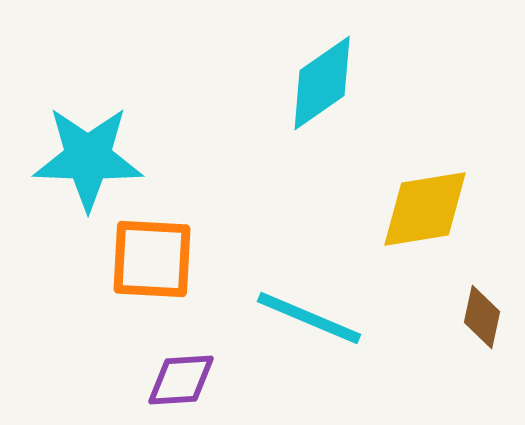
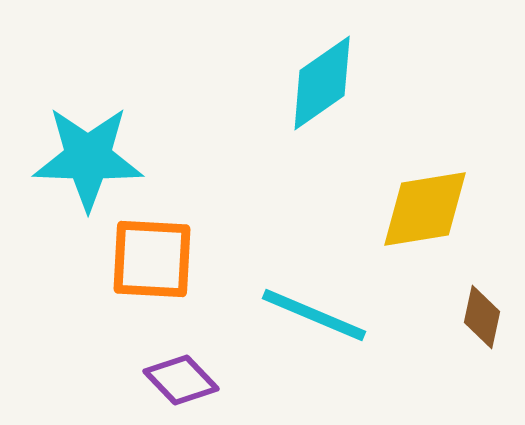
cyan line: moved 5 px right, 3 px up
purple diamond: rotated 50 degrees clockwise
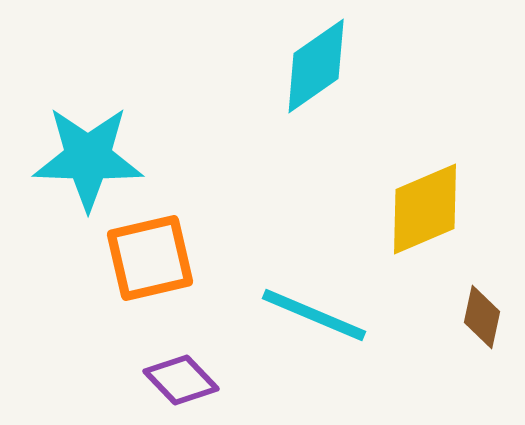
cyan diamond: moved 6 px left, 17 px up
yellow diamond: rotated 14 degrees counterclockwise
orange square: moved 2 px left, 1 px up; rotated 16 degrees counterclockwise
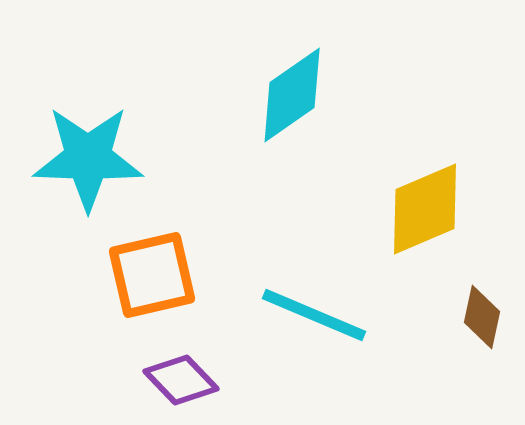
cyan diamond: moved 24 px left, 29 px down
orange square: moved 2 px right, 17 px down
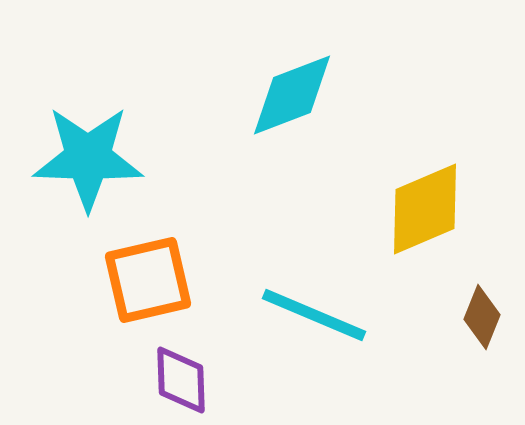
cyan diamond: rotated 14 degrees clockwise
orange square: moved 4 px left, 5 px down
brown diamond: rotated 10 degrees clockwise
purple diamond: rotated 42 degrees clockwise
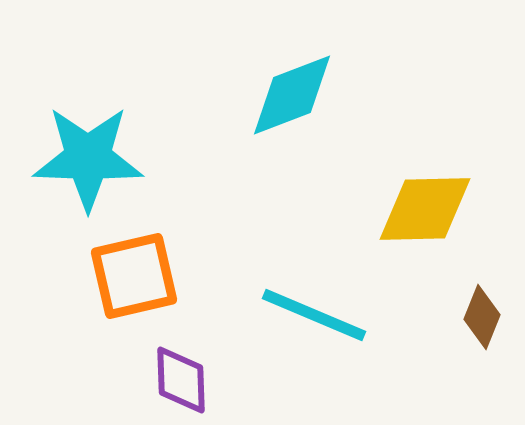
yellow diamond: rotated 22 degrees clockwise
orange square: moved 14 px left, 4 px up
